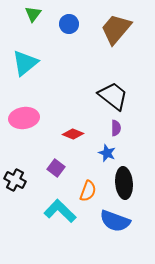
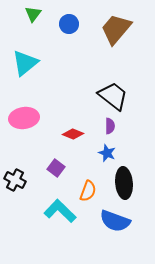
purple semicircle: moved 6 px left, 2 px up
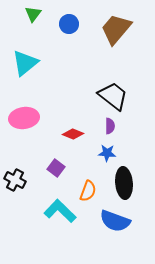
blue star: rotated 18 degrees counterclockwise
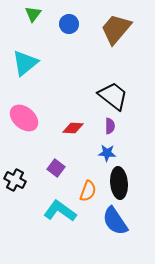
pink ellipse: rotated 48 degrees clockwise
red diamond: moved 6 px up; rotated 20 degrees counterclockwise
black ellipse: moved 5 px left
cyan L-shape: rotated 8 degrees counterclockwise
blue semicircle: rotated 36 degrees clockwise
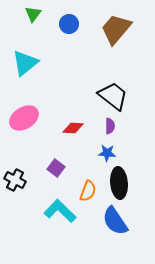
pink ellipse: rotated 72 degrees counterclockwise
cyan L-shape: rotated 8 degrees clockwise
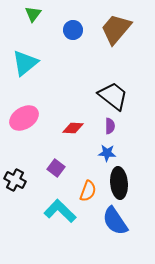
blue circle: moved 4 px right, 6 px down
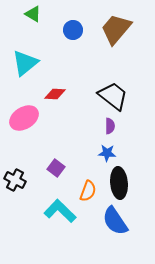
green triangle: rotated 36 degrees counterclockwise
red diamond: moved 18 px left, 34 px up
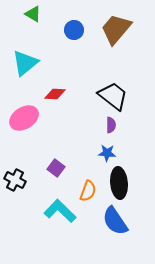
blue circle: moved 1 px right
purple semicircle: moved 1 px right, 1 px up
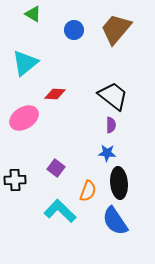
black cross: rotated 30 degrees counterclockwise
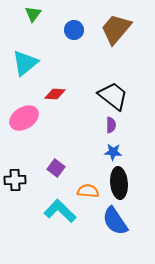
green triangle: rotated 36 degrees clockwise
blue star: moved 6 px right, 1 px up
orange semicircle: rotated 105 degrees counterclockwise
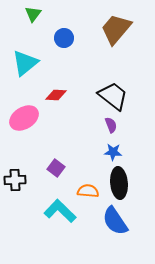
blue circle: moved 10 px left, 8 px down
red diamond: moved 1 px right, 1 px down
purple semicircle: rotated 21 degrees counterclockwise
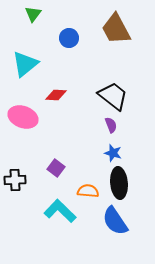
brown trapezoid: rotated 68 degrees counterclockwise
blue circle: moved 5 px right
cyan triangle: moved 1 px down
pink ellipse: moved 1 px left, 1 px up; rotated 52 degrees clockwise
blue star: moved 1 px down; rotated 12 degrees clockwise
